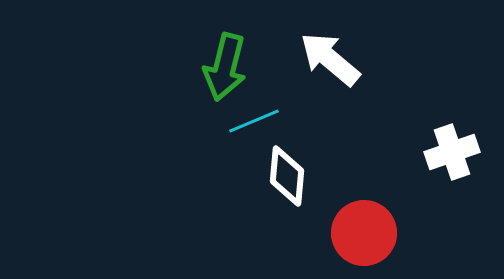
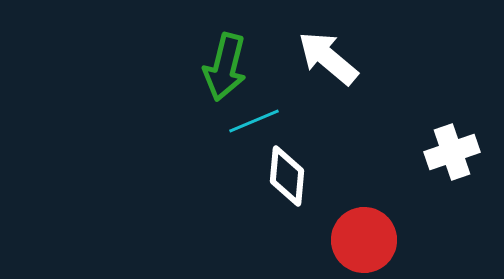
white arrow: moved 2 px left, 1 px up
red circle: moved 7 px down
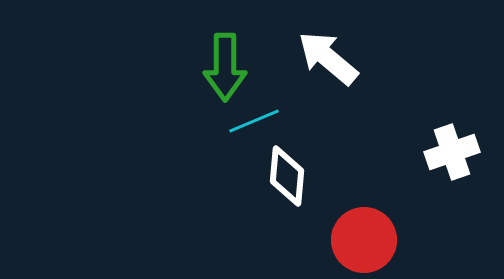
green arrow: rotated 14 degrees counterclockwise
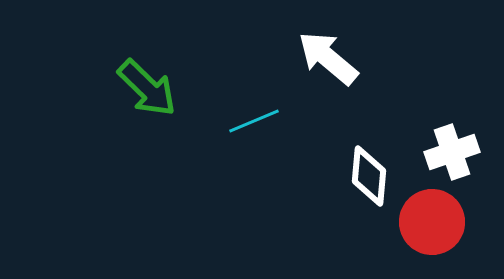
green arrow: moved 78 px left, 21 px down; rotated 46 degrees counterclockwise
white diamond: moved 82 px right
red circle: moved 68 px right, 18 px up
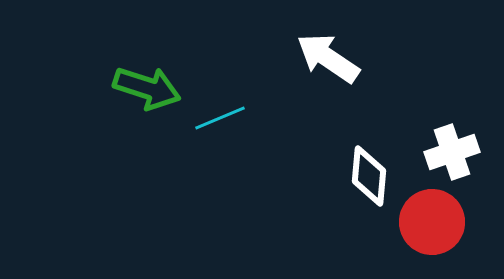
white arrow: rotated 6 degrees counterclockwise
green arrow: rotated 26 degrees counterclockwise
cyan line: moved 34 px left, 3 px up
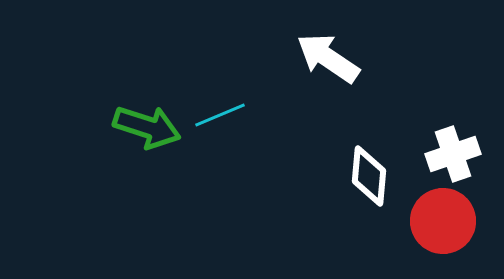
green arrow: moved 39 px down
cyan line: moved 3 px up
white cross: moved 1 px right, 2 px down
red circle: moved 11 px right, 1 px up
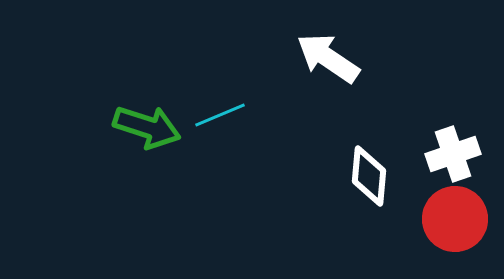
red circle: moved 12 px right, 2 px up
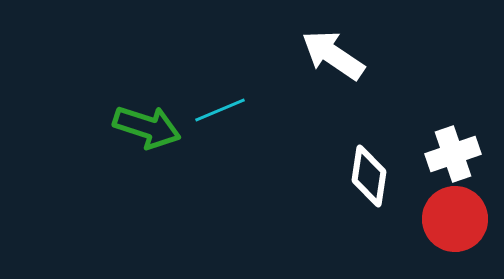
white arrow: moved 5 px right, 3 px up
cyan line: moved 5 px up
white diamond: rotated 4 degrees clockwise
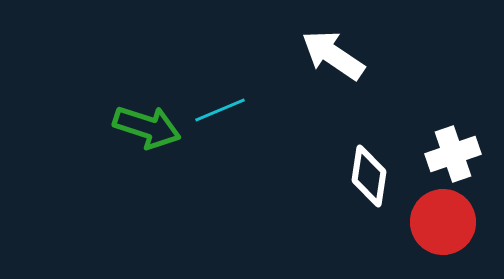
red circle: moved 12 px left, 3 px down
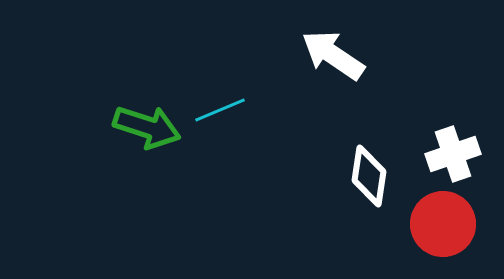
red circle: moved 2 px down
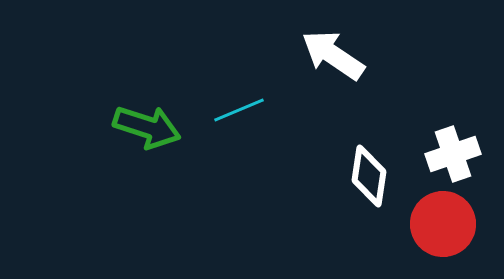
cyan line: moved 19 px right
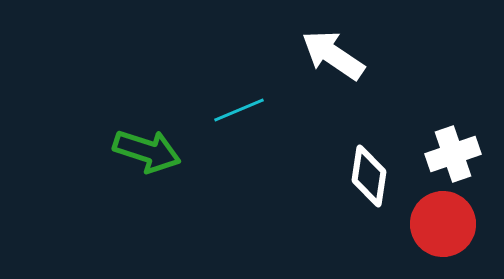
green arrow: moved 24 px down
